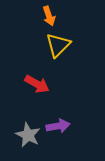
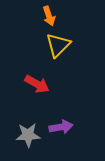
purple arrow: moved 3 px right, 1 px down
gray star: rotated 30 degrees counterclockwise
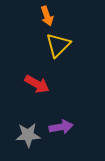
orange arrow: moved 2 px left
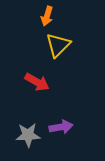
orange arrow: rotated 36 degrees clockwise
red arrow: moved 2 px up
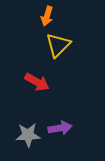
purple arrow: moved 1 px left, 1 px down
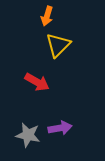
gray star: rotated 15 degrees clockwise
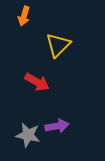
orange arrow: moved 23 px left
purple arrow: moved 3 px left, 2 px up
